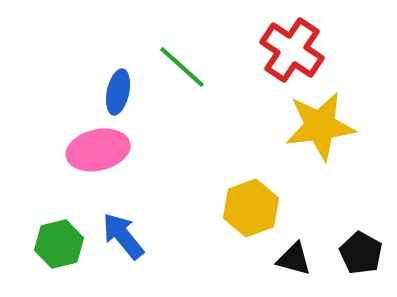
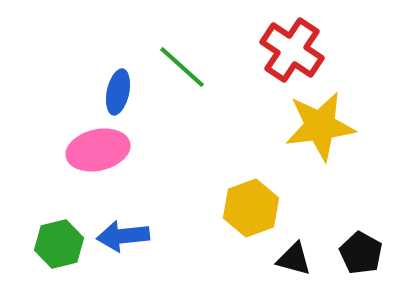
blue arrow: rotated 57 degrees counterclockwise
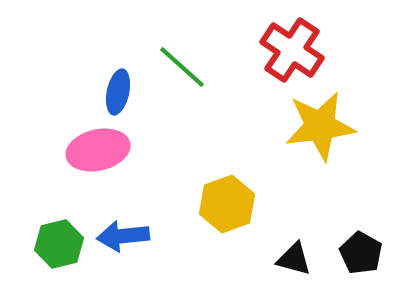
yellow hexagon: moved 24 px left, 4 px up
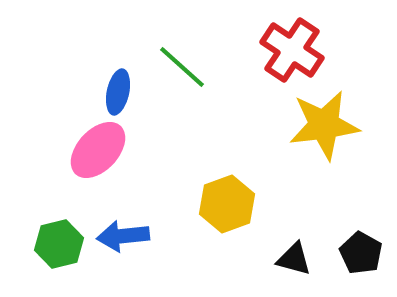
yellow star: moved 4 px right, 1 px up
pink ellipse: rotated 34 degrees counterclockwise
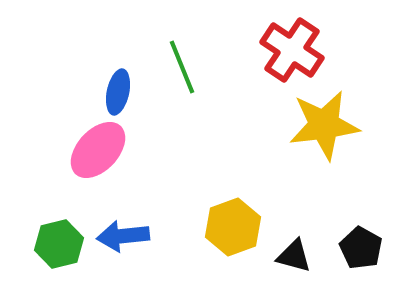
green line: rotated 26 degrees clockwise
yellow hexagon: moved 6 px right, 23 px down
black pentagon: moved 5 px up
black triangle: moved 3 px up
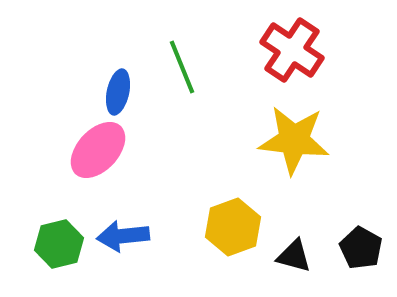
yellow star: moved 30 px left, 15 px down; rotated 14 degrees clockwise
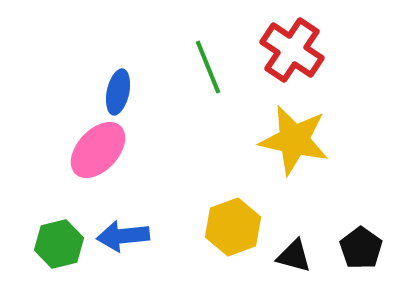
green line: moved 26 px right
yellow star: rotated 6 degrees clockwise
black pentagon: rotated 6 degrees clockwise
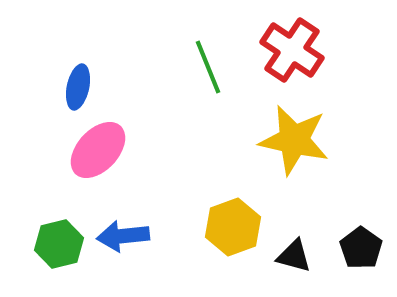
blue ellipse: moved 40 px left, 5 px up
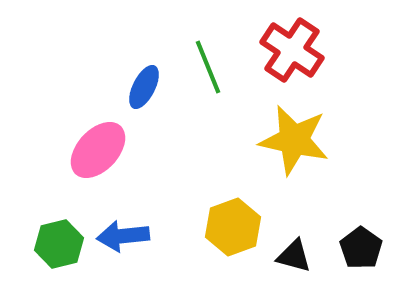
blue ellipse: moved 66 px right; rotated 15 degrees clockwise
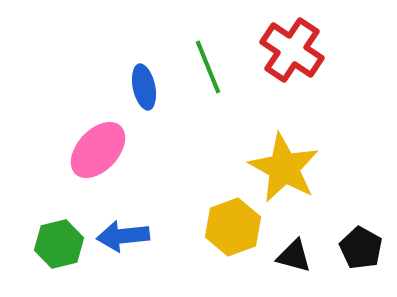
blue ellipse: rotated 39 degrees counterclockwise
yellow star: moved 10 px left, 28 px down; rotated 16 degrees clockwise
black pentagon: rotated 6 degrees counterclockwise
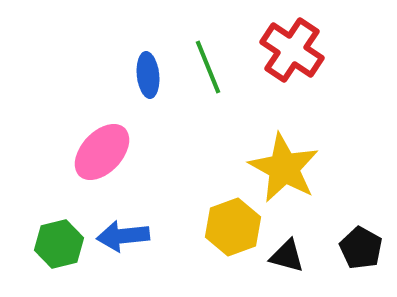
blue ellipse: moved 4 px right, 12 px up; rotated 6 degrees clockwise
pink ellipse: moved 4 px right, 2 px down
black triangle: moved 7 px left
